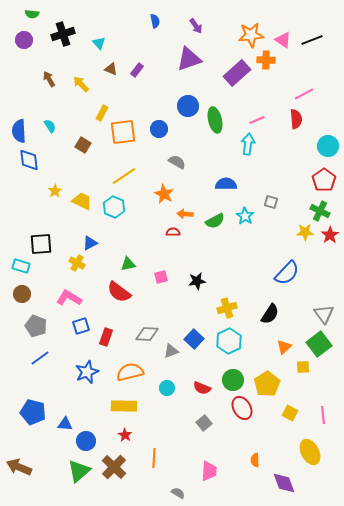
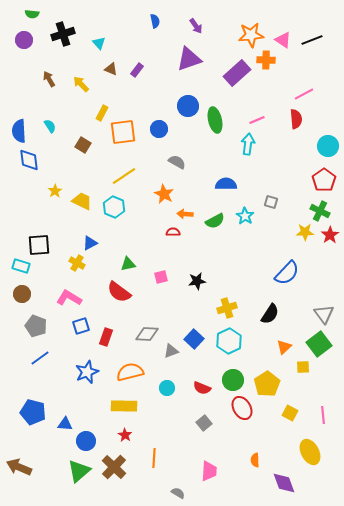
black square at (41, 244): moved 2 px left, 1 px down
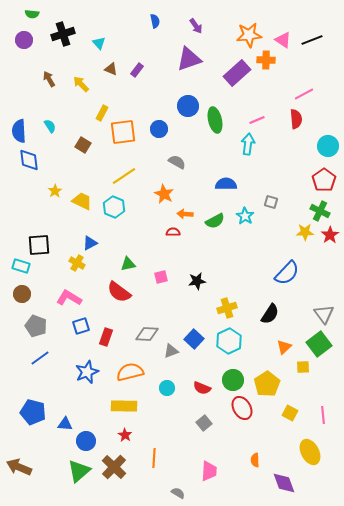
orange star at (251, 35): moved 2 px left
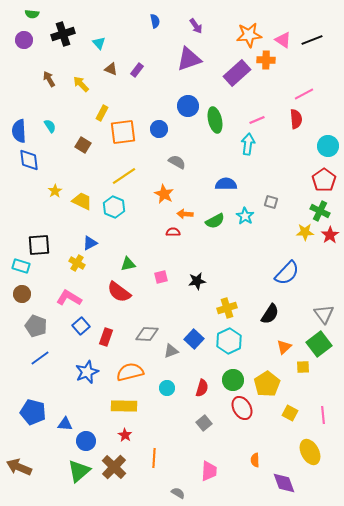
blue square at (81, 326): rotated 24 degrees counterclockwise
red semicircle at (202, 388): rotated 96 degrees counterclockwise
